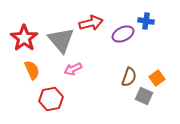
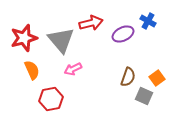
blue cross: moved 2 px right; rotated 21 degrees clockwise
red star: rotated 20 degrees clockwise
brown semicircle: moved 1 px left
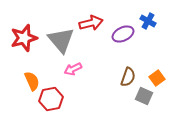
orange semicircle: moved 11 px down
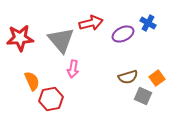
blue cross: moved 2 px down
red star: moved 4 px left; rotated 12 degrees clockwise
pink arrow: rotated 54 degrees counterclockwise
brown semicircle: rotated 54 degrees clockwise
gray square: moved 1 px left
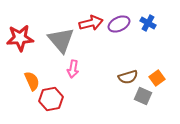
purple ellipse: moved 4 px left, 10 px up
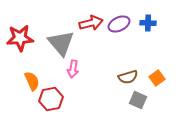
blue cross: rotated 28 degrees counterclockwise
gray triangle: moved 3 px down
gray square: moved 5 px left, 4 px down
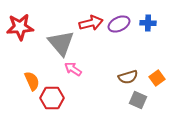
red star: moved 11 px up
pink arrow: rotated 114 degrees clockwise
red hexagon: moved 1 px right, 1 px up; rotated 10 degrees clockwise
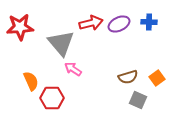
blue cross: moved 1 px right, 1 px up
orange semicircle: moved 1 px left
